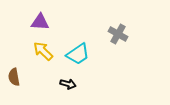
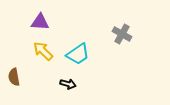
gray cross: moved 4 px right
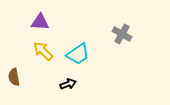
black arrow: rotated 35 degrees counterclockwise
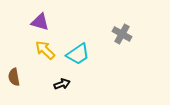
purple triangle: rotated 12 degrees clockwise
yellow arrow: moved 2 px right, 1 px up
black arrow: moved 6 px left
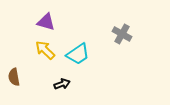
purple triangle: moved 6 px right
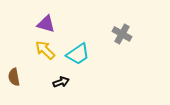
purple triangle: moved 2 px down
black arrow: moved 1 px left, 2 px up
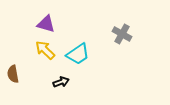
brown semicircle: moved 1 px left, 3 px up
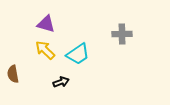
gray cross: rotated 30 degrees counterclockwise
